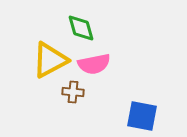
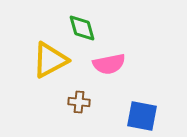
green diamond: moved 1 px right
pink semicircle: moved 15 px right
brown cross: moved 6 px right, 10 px down
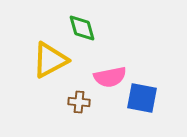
pink semicircle: moved 1 px right, 13 px down
blue square: moved 18 px up
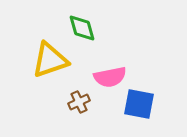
yellow triangle: rotated 9 degrees clockwise
blue square: moved 3 px left, 6 px down
brown cross: rotated 30 degrees counterclockwise
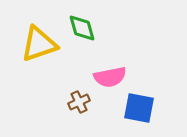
yellow triangle: moved 11 px left, 16 px up
blue square: moved 4 px down
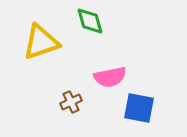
green diamond: moved 8 px right, 7 px up
yellow triangle: moved 2 px right, 2 px up
brown cross: moved 8 px left
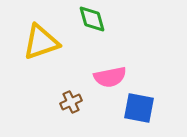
green diamond: moved 2 px right, 2 px up
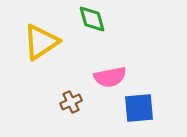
yellow triangle: rotated 15 degrees counterclockwise
blue square: rotated 16 degrees counterclockwise
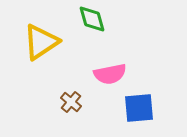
pink semicircle: moved 3 px up
brown cross: rotated 25 degrees counterclockwise
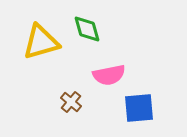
green diamond: moved 5 px left, 10 px down
yellow triangle: rotated 18 degrees clockwise
pink semicircle: moved 1 px left, 1 px down
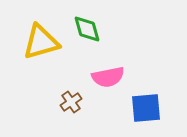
pink semicircle: moved 1 px left, 2 px down
brown cross: rotated 15 degrees clockwise
blue square: moved 7 px right
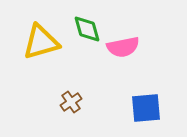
pink semicircle: moved 15 px right, 30 px up
